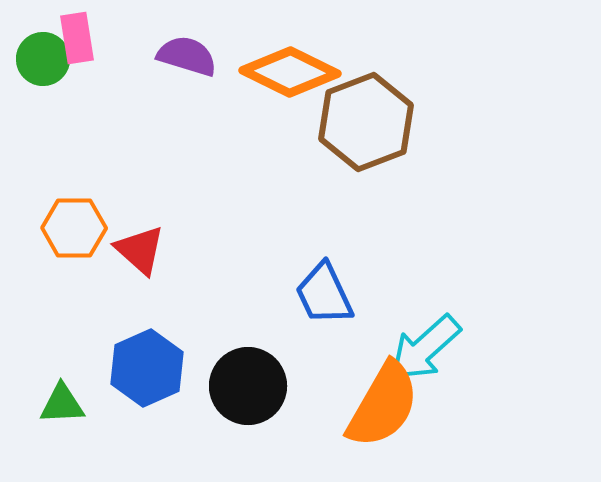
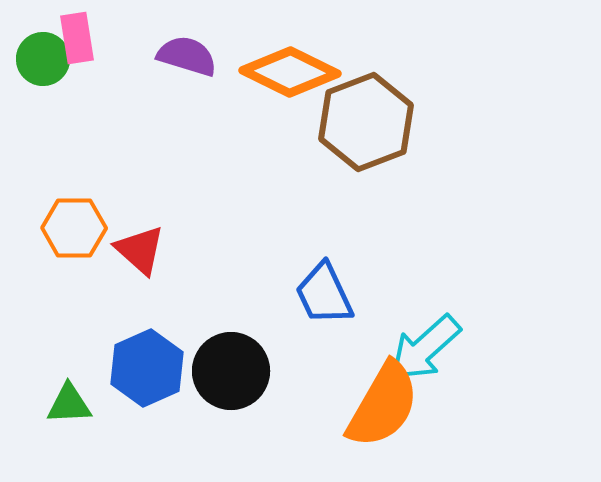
black circle: moved 17 px left, 15 px up
green triangle: moved 7 px right
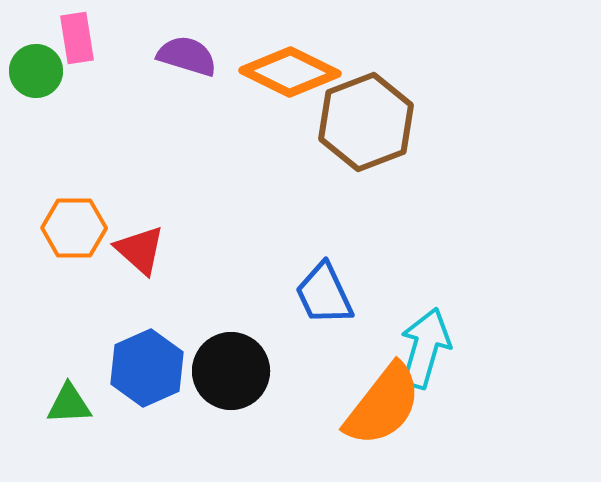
green circle: moved 7 px left, 12 px down
cyan arrow: rotated 148 degrees clockwise
orange semicircle: rotated 8 degrees clockwise
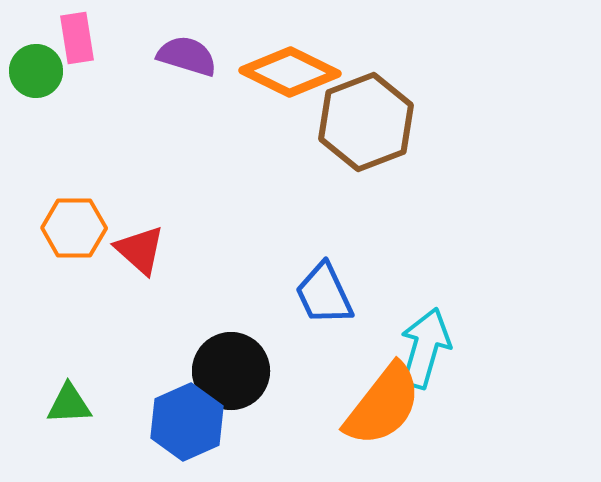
blue hexagon: moved 40 px right, 54 px down
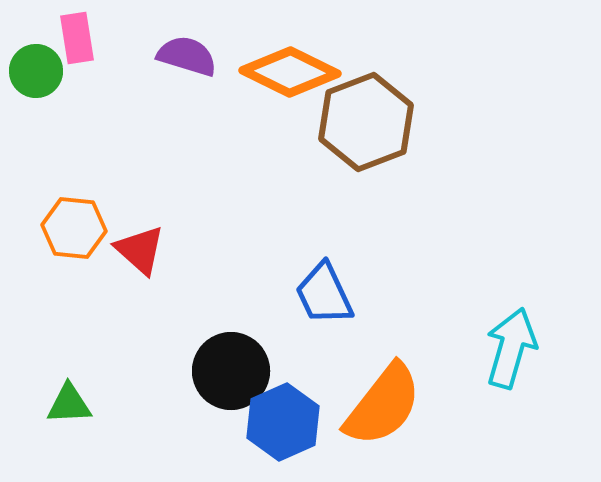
orange hexagon: rotated 6 degrees clockwise
cyan arrow: moved 86 px right
blue hexagon: moved 96 px right
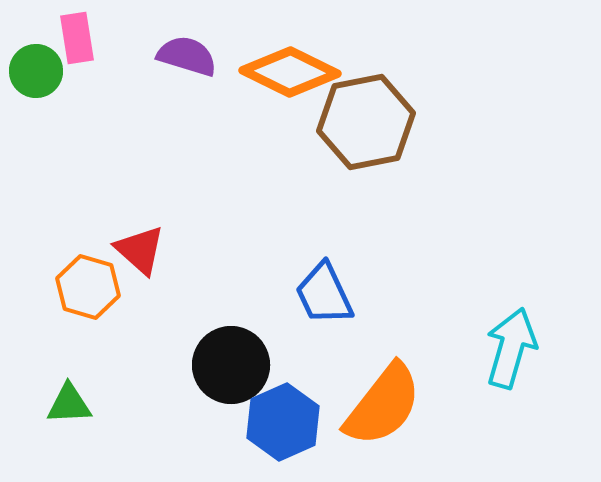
brown hexagon: rotated 10 degrees clockwise
orange hexagon: moved 14 px right, 59 px down; rotated 10 degrees clockwise
black circle: moved 6 px up
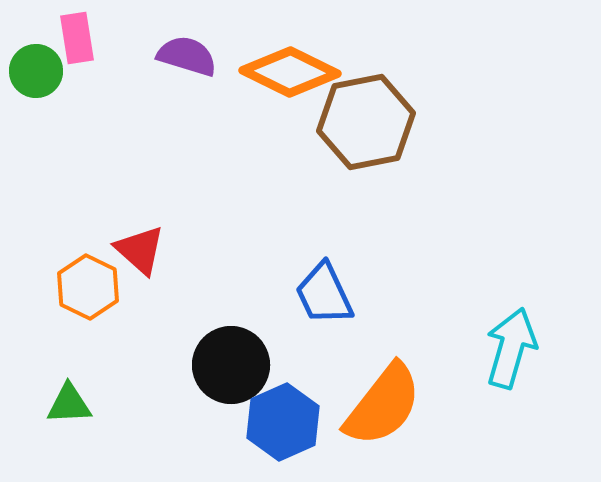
orange hexagon: rotated 10 degrees clockwise
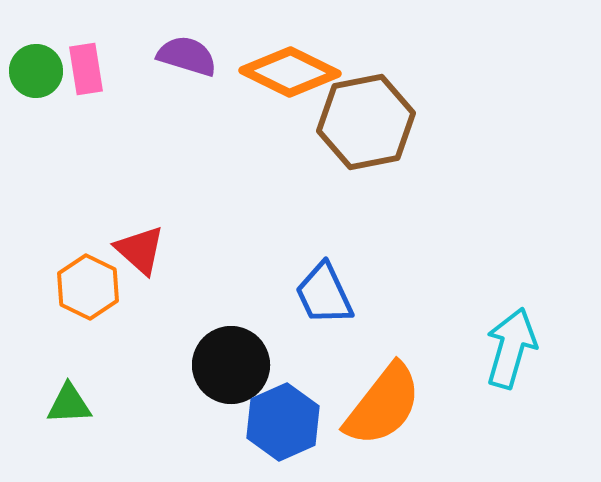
pink rectangle: moved 9 px right, 31 px down
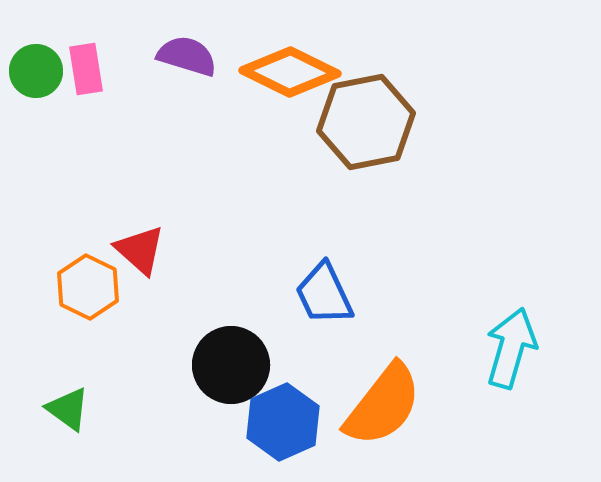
green triangle: moved 1 px left, 5 px down; rotated 39 degrees clockwise
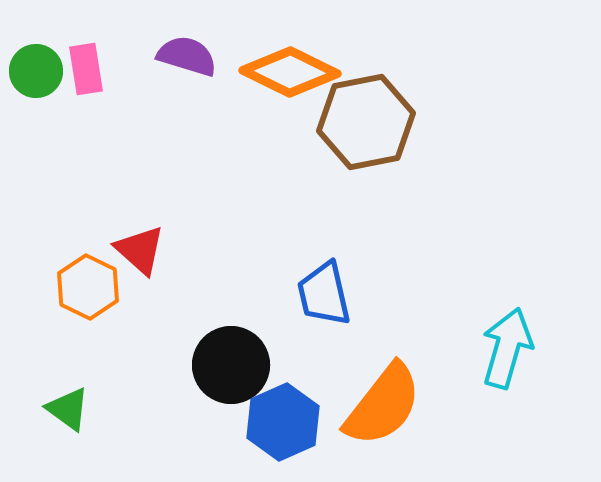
blue trapezoid: rotated 12 degrees clockwise
cyan arrow: moved 4 px left
